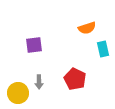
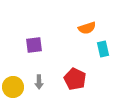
yellow circle: moved 5 px left, 6 px up
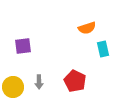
purple square: moved 11 px left, 1 px down
red pentagon: moved 2 px down
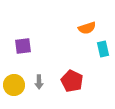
red pentagon: moved 3 px left
yellow circle: moved 1 px right, 2 px up
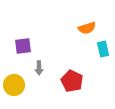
gray arrow: moved 14 px up
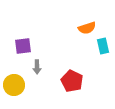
cyan rectangle: moved 3 px up
gray arrow: moved 2 px left, 1 px up
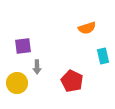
cyan rectangle: moved 10 px down
yellow circle: moved 3 px right, 2 px up
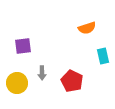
gray arrow: moved 5 px right, 6 px down
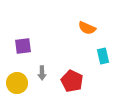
orange semicircle: rotated 42 degrees clockwise
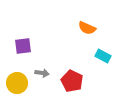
cyan rectangle: rotated 49 degrees counterclockwise
gray arrow: rotated 80 degrees counterclockwise
